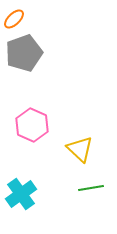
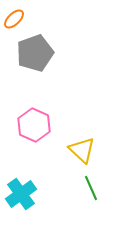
gray pentagon: moved 11 px right
pink hexagon: moved 2 px right
yellow triangle: moved 2 px right, 1 px down
green line: rotated 75 degrees clockwise
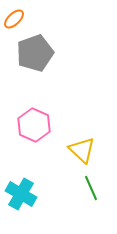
cyan cross: rotated 24 degrees counterclockwise
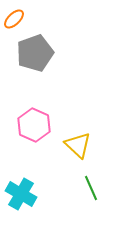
yellow triangle: moved 4 px left, 5 px up
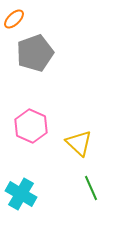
pink hexagon: moved 3 px left, 1 px down
yellow triangle: moved 1 px right, 2 px up
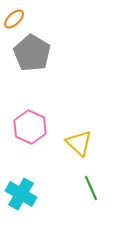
gray pentagon: moved 3 px left; rotated 21 degrees counterclockwise
pink hexagon: moved 1 px left, 1 px down
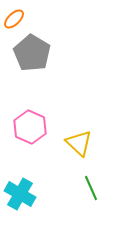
cyan cross: moved 1 px left
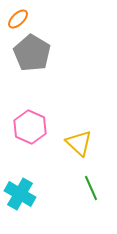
orange ellipse: moved 4 px right
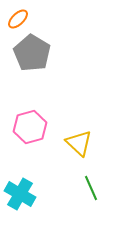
pink hexagon: rotated 20 degrees clockwise
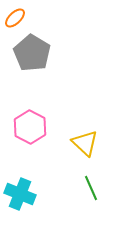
orange ellipse: moved 3 px left, 1 px up
pink hexagon: rotated 16 degrees counterclockwise
yellow triangle: moved 6 px right
cyan cross: rotated 8 degrees counterclockwise
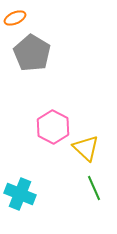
orange ellipse: rotated 20 degrees clockwise
pink hexagon: moved 23 px right
yellow triangle: moved 1 px right, 5 px down
green line: moved 3 px right
